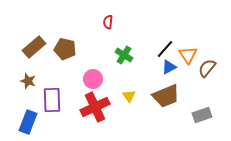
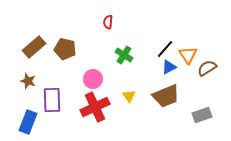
brown semicircle: rotated 18 degrees clockwise
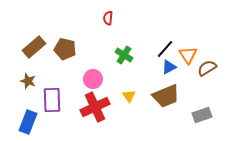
red semicircle: moved 4 px up
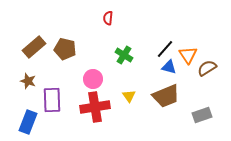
blue triangle: rotated 42 degrees clockwise
red cross: rotated 16 degrees clockwise
